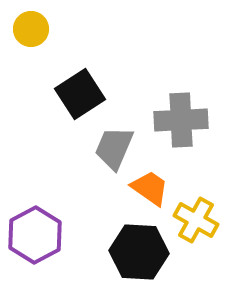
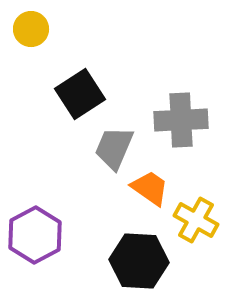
black hexagon: moved 9 px down
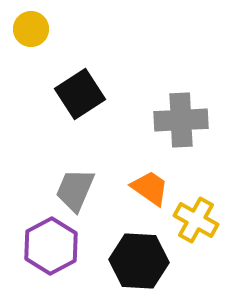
gray trapezoid: moved 39 px left, 42 px down
purple hexagon: moved 16 px right, 11 px down
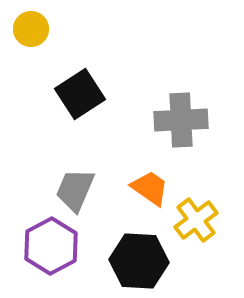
yellow cross: rotated 24 degrees clockwise
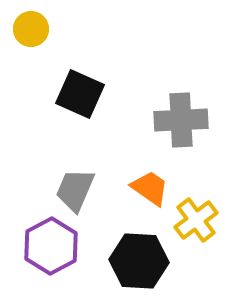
black square: rotated 33 degrees counterclockwise
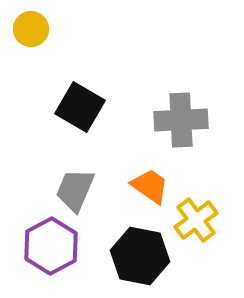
black square: moved 13 px down; rotated 6 degrees clockwise
orange trapezoid: moved 2 px up
black hexagon: moved 1 px right, 5 px up; rotated 8 degrees clockwise
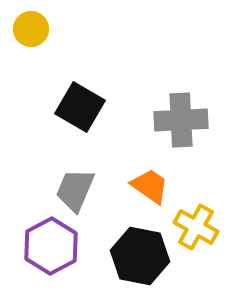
yellow cross: moved 7 px down; rotated 24 degrees counterclockwise
